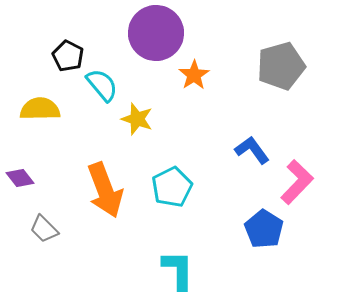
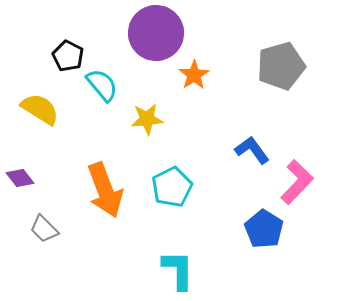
yellow semicircle: rotated 33 degrees clockwise
yellow star: moved 10 px right; rotated 24 degrees counterclockwise
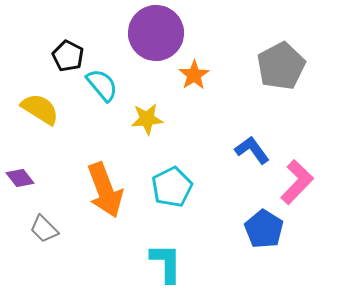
gray pentagon: rotated 12 degrees counterclockwise
cyan L-shape: moved 12 px left, 7 px up
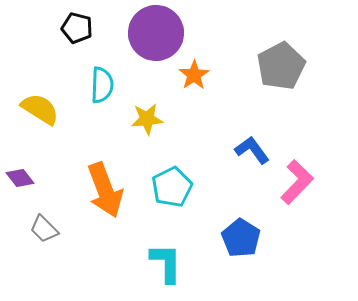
black pentagon: moved 9 px right, 28 px up; rotated 12 degrees counterclockwise
cyan semicircle: rotated 42 degrees clockwise
blue pentagon: moved 23 px left, 9 px down
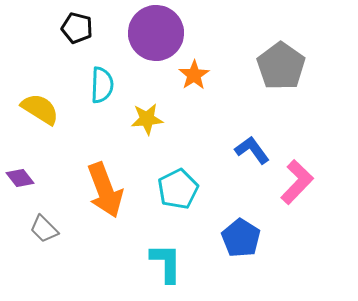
gray pentagon: rotated 9 degrees counterclockwise
cyan pentagon: moved 6 px right, 2 px down
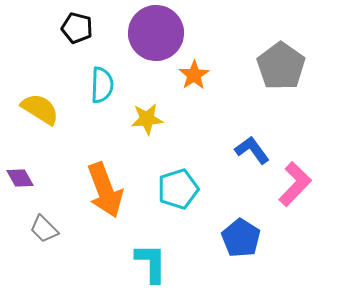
purple diamond: rotated 8 degrees clockwise
pink L-shape: moved 2 px left, 2 px down
cyan pentagon: rotated 9 degrees clockwise
cyan L-shape: moved 15 px left
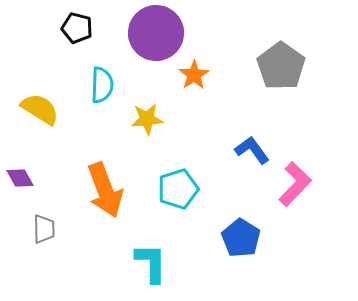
gray trapezoid: rotated 136 degrees counterclockwise
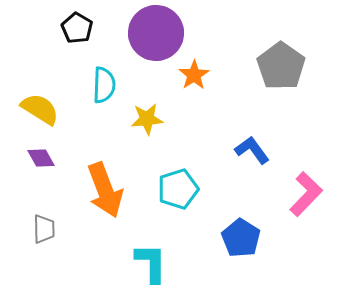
black pentagon: rotated 16 degrees clockwise
cyan semicircle: moved 2 px right
purple diamond: moved 21 px right, 20 px up
pink L-shape: moved 11 px right, 10 px down
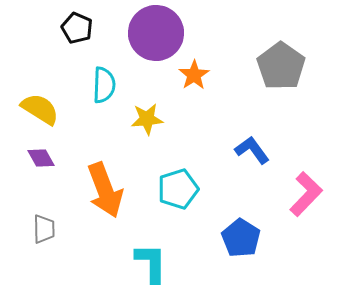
black pentagon: rotated 8 degrees counterclockwise
